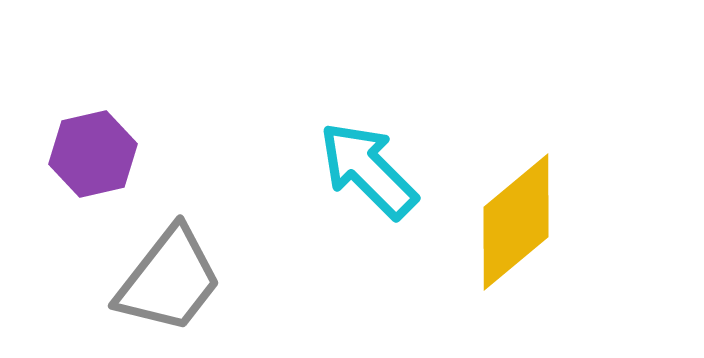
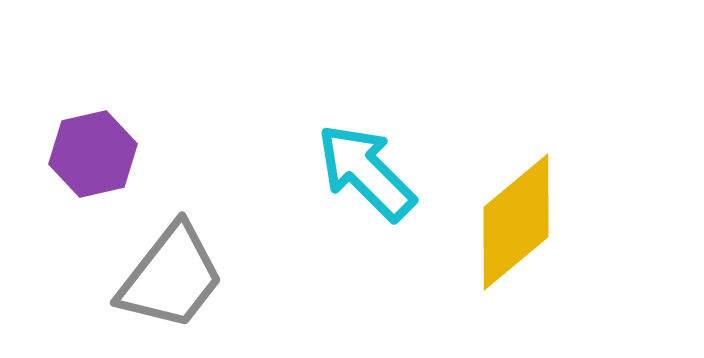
cyan arrow: moved 2 px left, 2 px down
gray trapezoid: moved 2 px right, 3 px up
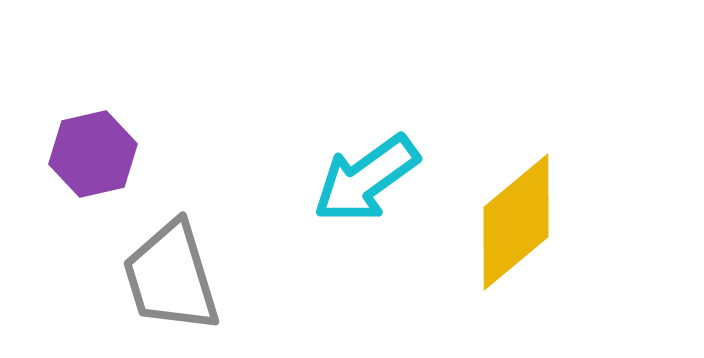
cyan arrow: moved 7 px down; rotated 81 degrees counterclockwise
gray trapezoid: rotated 125 degrees clockwise
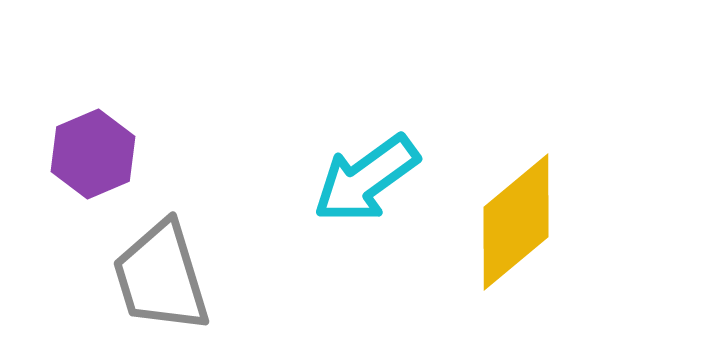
purple hexagon: rotated 10 degrees counterclockwise
gray trapezoid: moved 10 px left
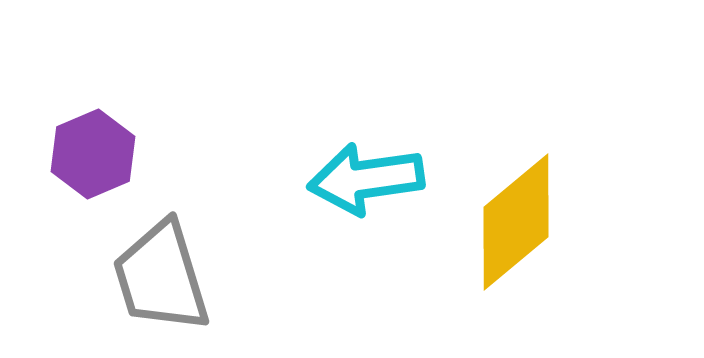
cyan arrow: rotated 28 degrees clockwise
